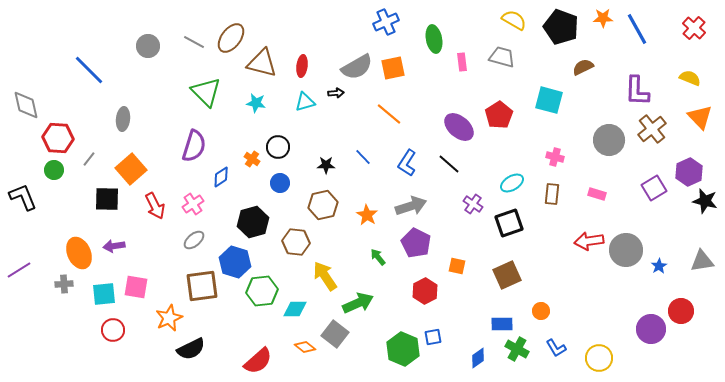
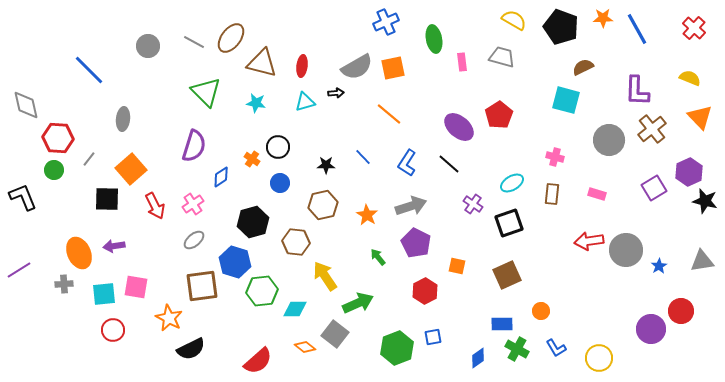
cyan square at (549, 100): moved 17 px right
orange star at (169, 318): rotated 20 degrees counterclockwise
green hexagon at (403, 349): moved 6 px left, 1 px up; rotated 16 degrees clockwise
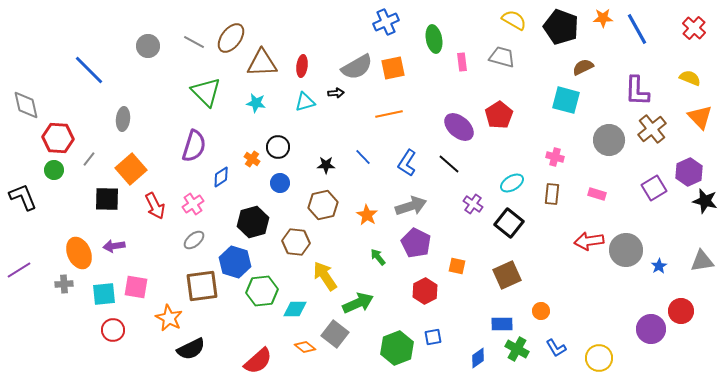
brown triangle at (262, 63): rotated 16 degrees counterclockwise
orange line at (389, 114): rotated 52 degrees counterclockwise
black square at (509, 223): rotated 32 degrees counterclockwise
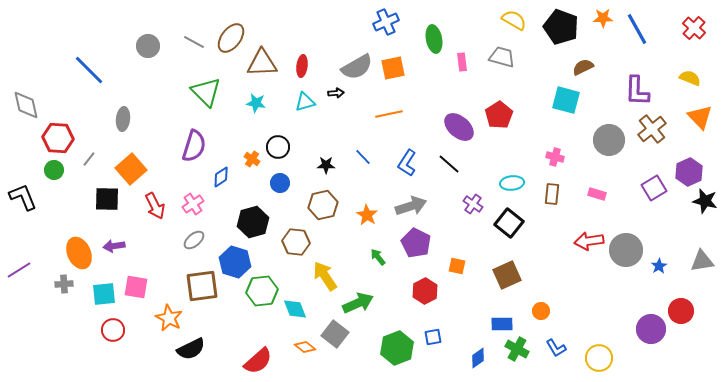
cyan ellipse at (512, 183): rotated 25 degrees clockwise
cyan diamond at (295, 309): rotated 70 degrees clockwise
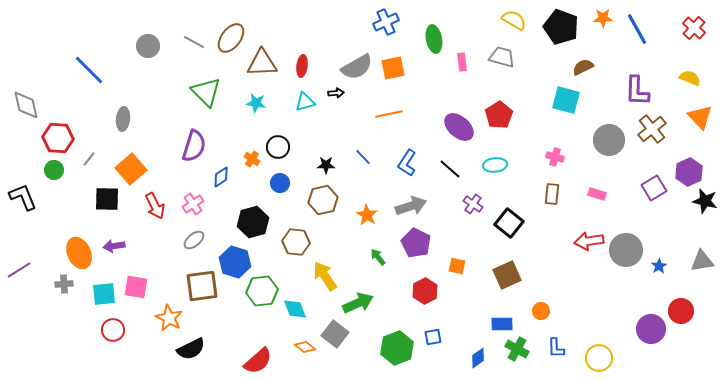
black line at (449, 164): moved 1 px right, 5 px down
cyan ellipse at (512, 183): moved 17 px left, 18 px up
brown hexagon at (323, 205): moved 5 px up
blue L-shape at (556, 348): rotated 30 degrees clockwise
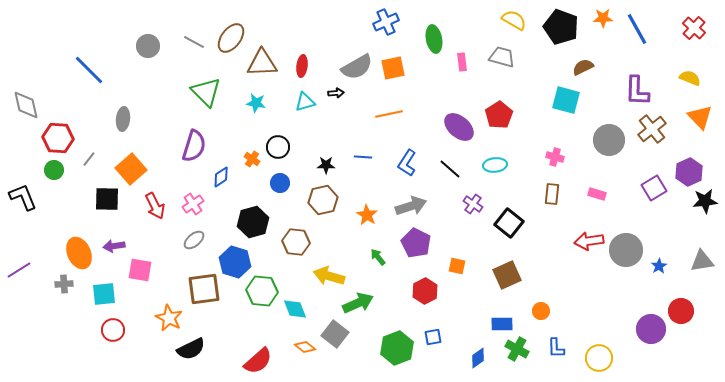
blue line at (363, 157): rotated 42 degrees counterclockwise
black star at (705, 201): rotated 20 degrees counterclockwise
yellow arrow at (325, 276): moved 4 px right; rotated 40 degrees counterclockwise
brown square at (202, 286): moved 2 px right, 3 px down
pink square at (136, 287): moved 4 px right, 17 px up
green hexagon at (262, 291): rotated 12 degrees clockwise
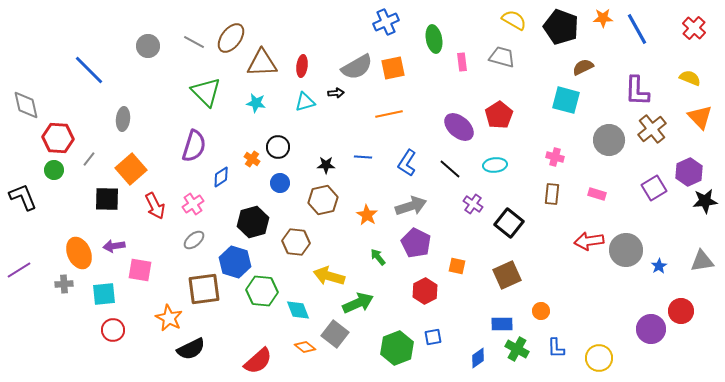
cyan diamond at (295, 309): moved 3 px right, 1 px down
